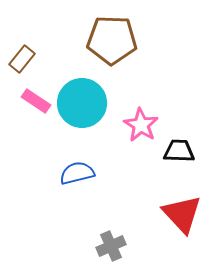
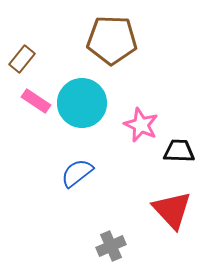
pink star: rotated 8 degrees counterclockwise
blue semicircle: rotated 24 degrees counterclockwise
red triangle: moved 10 px left, 4 px up
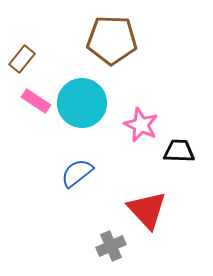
red triangle: moved 25 px left
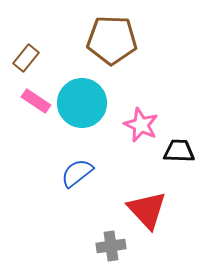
brown rectangle: moved 4 px right, 1 px up
gray cross: rotated 16 degrees clockwise
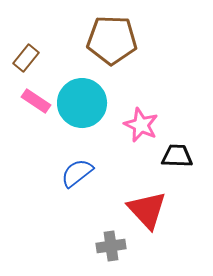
black trapezoid: moved 2 px left, 5 px down
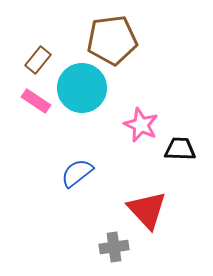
brown pentagon: rotated 9 degrees counterclockwise
brown rectangle: moved 12 px right, 2 px down
cyan circle: moved 15 px up
black trapezoid: moved 3 px right, 7 px up
gray cross: moved 3 px right, 1 px down
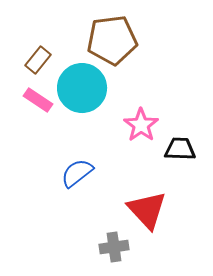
pink rectangle: moved 2 px right, 1 px up
pink star: rotated 12 degrees clockwise
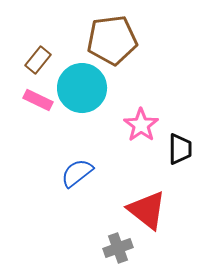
pink rectangle: rotated 8 degrees counterclockwise
black trapezoid: rotated 88 degrees clockwise
red triangle: rotated 9 degrees counterclockwise
gray cross: moved 4 px right, 1 px down; rotated 12 degrees counterclockwise
